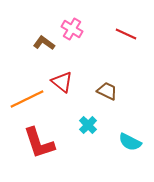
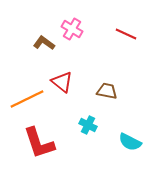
brown trapezoid: rotated 15 degrees counterclockwise
cyan cross: rotated 18 degrees counterclockwise
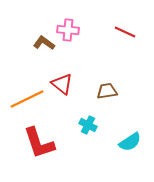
pink cross: moved 4 px left, 1 px down; rotated 25 degrees counterclockwise
red line: moved 1 px left, 2 px up
red triangle: moved 2 px down
brown trapezoid: rotated 20 degrees counterclockwise
cyan semicircle: rotated 60 degrees counterclockwise
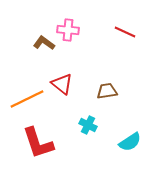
red L-shape: moved 1 px left
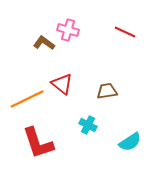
pink cross: rotated 10 degrees clockwise
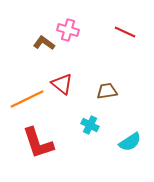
cyan cross: moved 2 px right
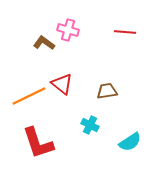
red line: rotated 20 degrees counterclockwise
orange line: moved 2 px right, 3 px up
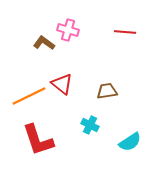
red L-shape: moved 3 px up
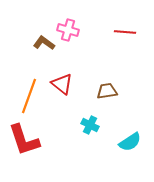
orange line: rotated 44 degrees counterclockwise
red L-shape: moved 14 px left
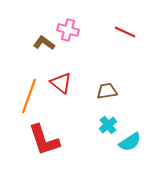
red line: rotated 20 degrees clockwise
red triangle: moved 1 px left, 1 px up
cyan cross: moved 18 px right; rotated 24 degrees clockwise
red L-shape: moved 20 px right
